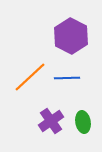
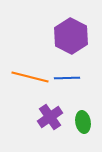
orange line: rotated 57 degrees clockwise
purple cross: moved 1 px left, 4 px up
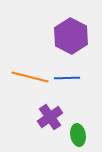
green ellipse: moved 5 px left, 13 px down
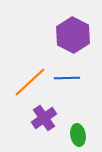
purple hexagon: moved 2 px right, 1 px up
orange line: moved 5 px down; rotated 57 degrees counterclockwise
purple cross: moved 6 px left, 1 px down
